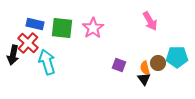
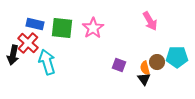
brown circle: moved 1 px left, 1 px up
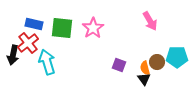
blue rectangle: moved 1 px left
red cross: rotated 10 degrees clockwise
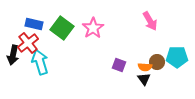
green square: rotated 30 degrees clockwise
cyan arrow: moved 7 px left
orange semicircle: moved 1 px up; rotated 72 degrees counterclockwise
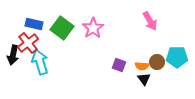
orange semicircle: moved 3 px left, 1 px up
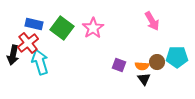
pink arrow: moved 2 px right
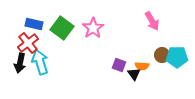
black arrow: moved 7 px right, 8 px down
brown circle: moved 5 px right, 7 px up
black triangle: moved 10 px left, 5 px up
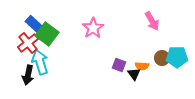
blue rectangle: rotated 30 degrees clockwise
green square: moved 15 px left, 6 px down
brown circle: moved 3 px down
black arrow: moved 8 px right, 12 px down
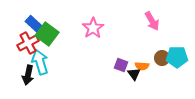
red cross: rotated 10 degrees clockwise
purple square: moved 2 px right
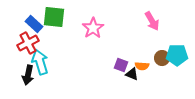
green square: moved 7 px right, 17 px up; rotated 30 degrees counterclockwise
cyan pentagon: moved 2 px up
black triangle: moved 2 px left; rotated 32 degrees counterclockwise
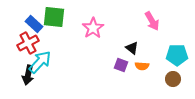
brown circle: moved 11 px right, 21 px down
cyan arrow: rotated 60 degrees clockwise
black triangle: moved 26 px up; rotated 16 degrees clockwise
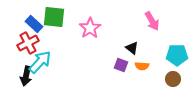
pink star: moved 3 px left
black arrow: moved 2 px left, 1 px down
